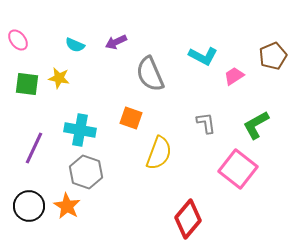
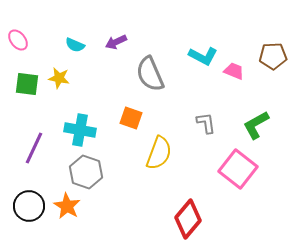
brown pentagon: rotated 20 degrees clockwise
pink trapezoid: moved 5 px up; rotated 55 degrees clockwise
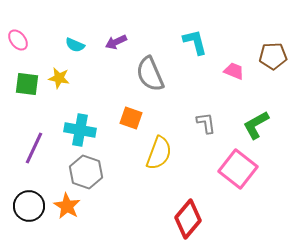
cyan L-shape: moved 8 px left, 14 px up; rotated 132 degrees counterclockwise
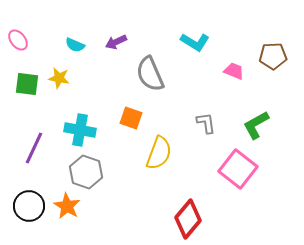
cyan L-shape: rotated 136 degrees clockwise
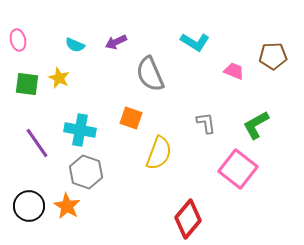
pink ellipse: rotated 25 degrees clockwise
yellow star: rotated 15 degrees clockwise
purple line: moved 3 px right, 5 px up; rotated 60 degrees counterclockwise
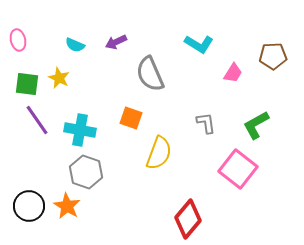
cyan L-shape: moved 4 px right, 2 px down
pink trapezoid: moved 1 px left, 2 px down; rotated 100 degrees clockwise
purple line: moved 23 px up
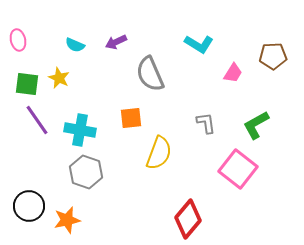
orange square: rotated 25 degrees counterclockwise
orange star: moved 14 px down; rotated 28 degrees clockwise
